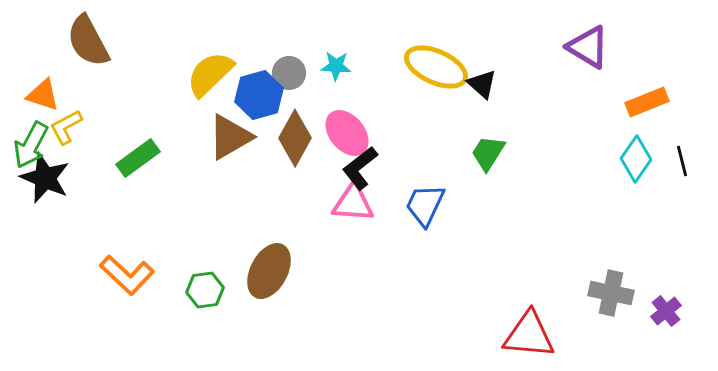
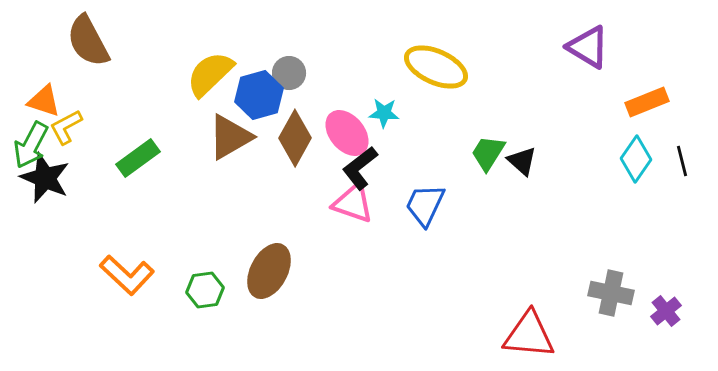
cyan star: moved 48 px right, 47 px down
black triangle: moved 40 px right, 77 px down
orange triangle: moved 1 px right, 6 px down
pink triangle: rotated 15 degrees clockwise
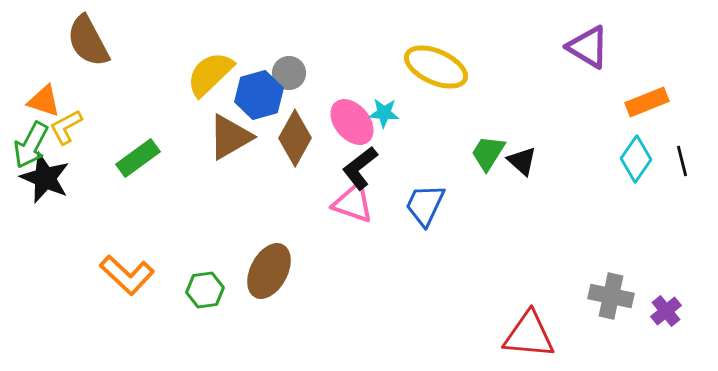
pink ellipse: moved 5 px right, 11 px up
gray cross: moved 3 px down
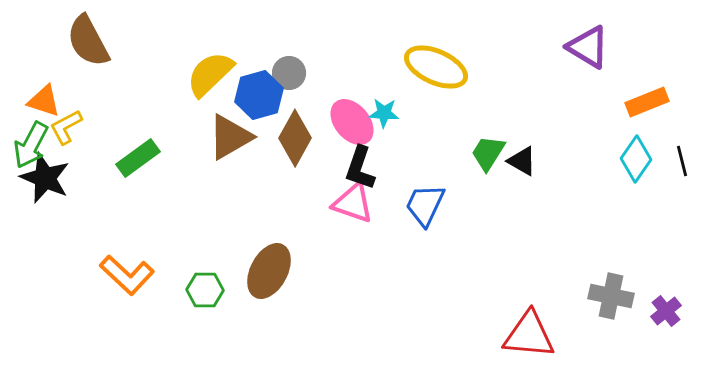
black triangle: rotated 12 degrees counterclockwise
black L-shape: rotated 33 degrees counterclockwise
green hexagon: rotated 9 degrees clockwise
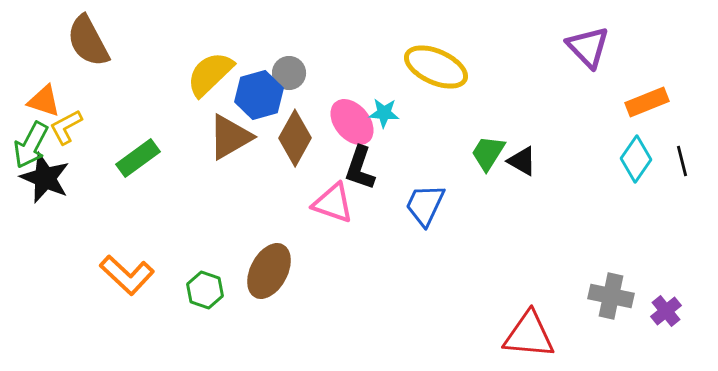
purple triangle: rotated 15 degrees clockwise
pink triangle: moved 20 px left
green hexagon: rotated 18 degrees clockwise
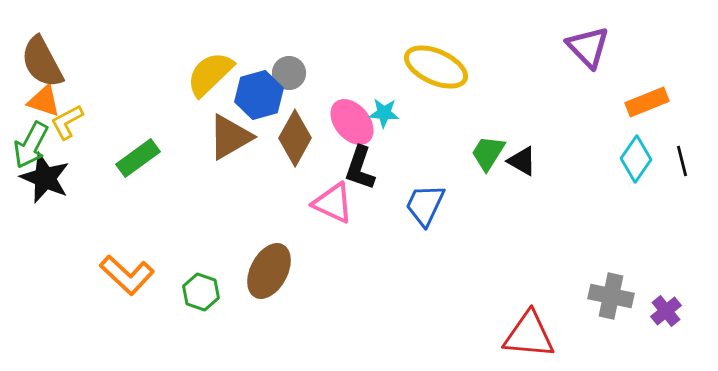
brown semicircle: moved 46 px left, 21 px down
yellow L-shape: moved 1 px right, 5 px up
pink triangle: rotated 6 degrees clockwise
green hexagon: moved 4 px left, 2 px down
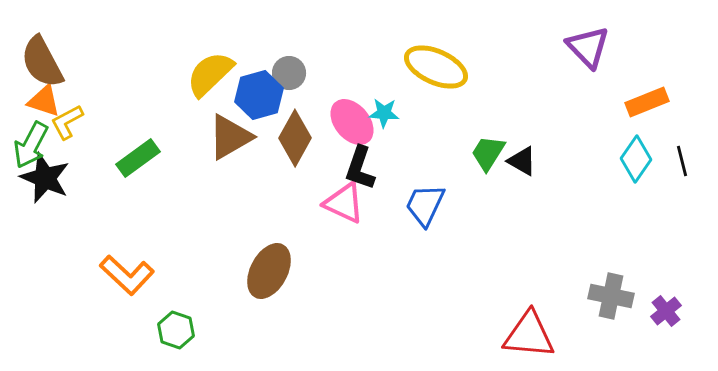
pink triangle: moved 11 px right
green hexagon: moved 25 px left, 38 px down
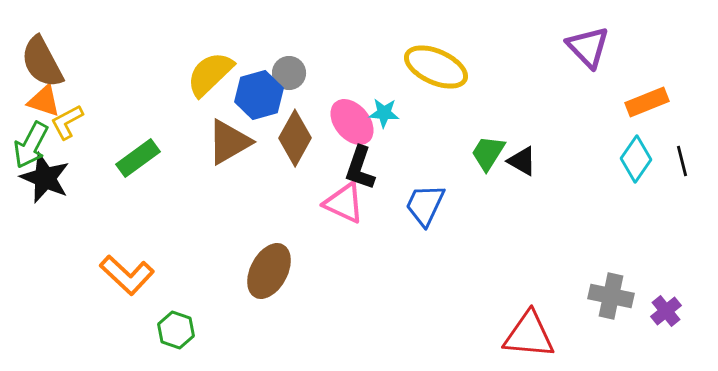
brown triangle: moved 1 px left, 5 px down
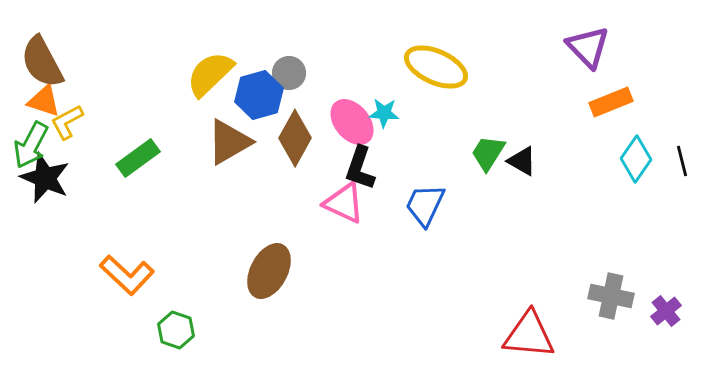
orange rectangle: moved 36 px left
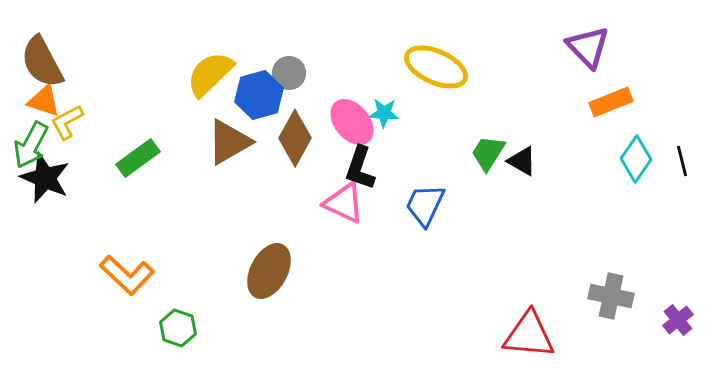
purple cross: moved 12 px right, 9 px down
green hexagon: moved 2 px right, 2 px up
